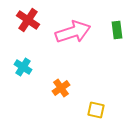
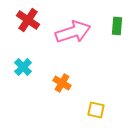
green rectangle: moved 4 px up; rotated 12 degrees clockwise
cyan cross: rotated 12 degrees clockwise
orange cross: moved 1 px right, 5 px up; rotated 24 degrees counterclockwise
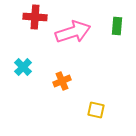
red cross: moved 7 px right, 3 px up; rotated 30 degrees counterclockwise
orange cross: moved 2 px up; rotated 36 degrees clockwise
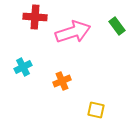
green rectangle: rotated 42 degrees counterclockwise
cyan cross: rotated 18 degrees clockwise
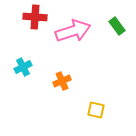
pink arrow: moved 1 px up
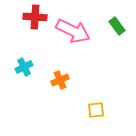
pink arrow: rotated 44 degrees clockwise
cyan cross: moved 1 px right
orange cross: moved 2 px left, 1 px up
yellow square: rotated 18 degrees counterclockwise
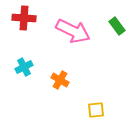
red cross: moved 11 px left, 1 px down
orange cross: rotated 36 degrees counterclockwise
